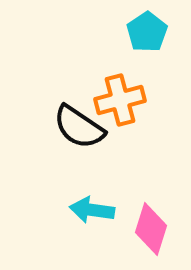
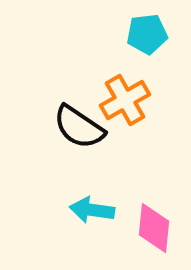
cyan pentagon: moved 2 px down; rotated 27 degrees clockwise
orange cross: moved 5 px right; rotated 15 degrees counterclockwise
pink diamond: moved 3 px right, 1 px up; rotated 12 degrees counterclockwise
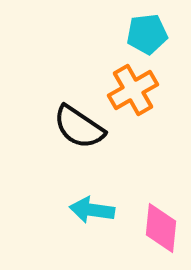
orange cross: moved 8 px right, 10 px up
pink diamond: moved 7 px right
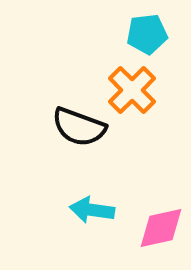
orange cross: moved 1 px left; rotated 15 degrees counterclockwise
black semicircle: rotated 14 degrees counterclockwise
pink diamond: rotated 72 degrees clockwise
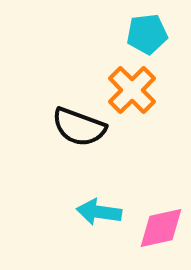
cyan arrow: moved 7 px right, 2 px down
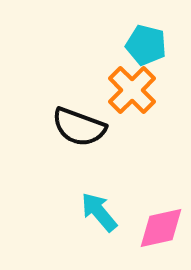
cyan pentagon: moved 1 px left, 11 px down; rotated 21 degrees clockwise
cyan arrow: rotated 42 degrees clockwise
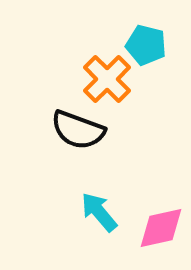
orange cross: moved 25 px left, 11 px up
black semicircle: moved 1 px left, 3 px down
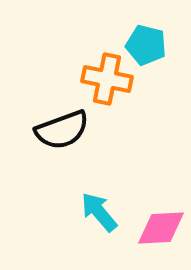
orange cross: rotated 33 degrees counterclockwise
black semicircle: moved 16 px left; rotated 40 degrees counterclockwise
pink diamond: rotated 9 degrees clockwise
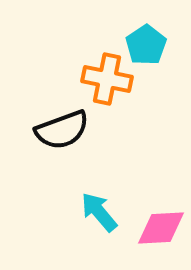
cyan pentagon: rotated 24 degrees clockwise
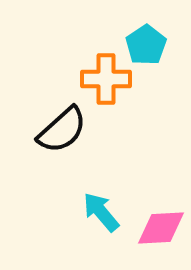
orange cross: moved 1 px left; rotated 12 degrees counterclockwise
black semicircle: rotated 22 degrees counterclockwise
cyan arrow: moved 2 px right
